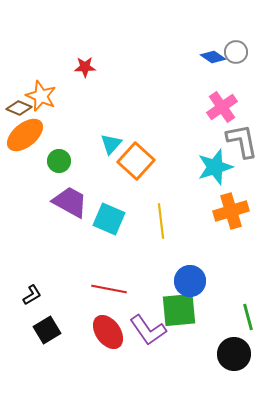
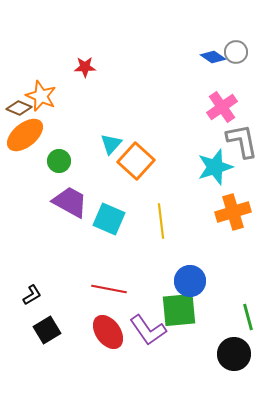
orange cross: moved 2 px right, 1 px down
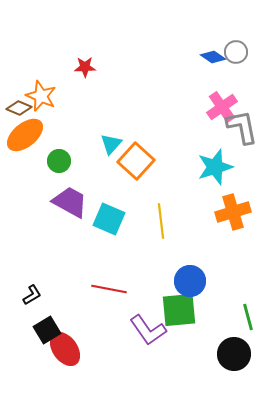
gray L-shape: moved 14 px up
red ellipse: moved 43 px left, 17 px down
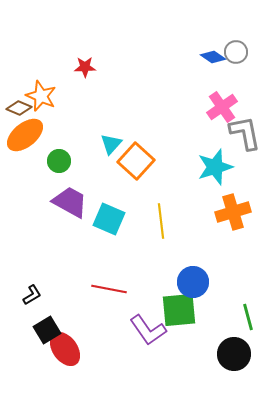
gray L-shape: moved 3 px right, 6 px down
blue circle: moved 3 px right, 1 px down
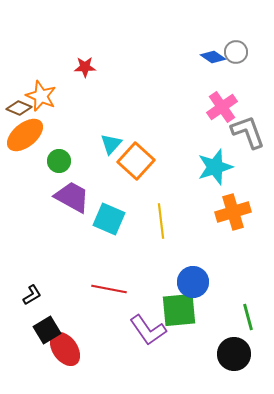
gray L-shape: moved 3 px right, 1 px up; rotated 9 degrees counterclockwise
purple trapezoid: moved 2 px right, 5 px up
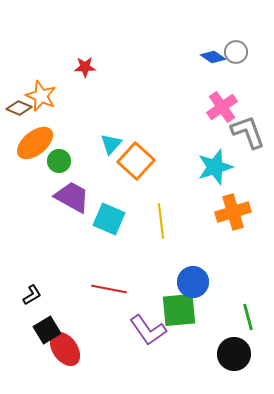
orange ellipse: moved 10 px right, 8 px down
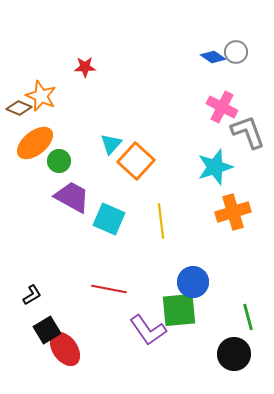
pink cross: rotated 28 degrees counterclockwise
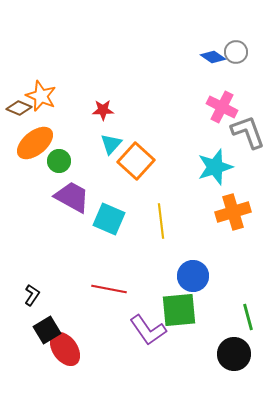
red star: moved 18 px right, 43 px down
blue circle: moved 6 px up
black L-shape: rotated 25 degrees counterclockwise
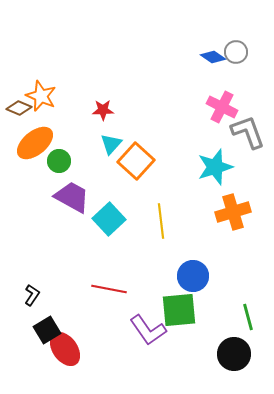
cyan square: rotated 24 degrees clockwise
